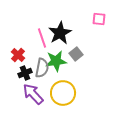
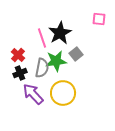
black cross: moved 5 px left
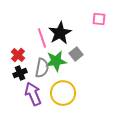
purple arrow: rotated 20 degrees clockwise
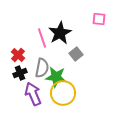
green star: moved 16 px down; rotated 15 degrees clockwise
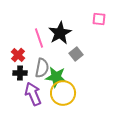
pink line: moved 3 px left
black cross: rotated 24 degrees clockwise
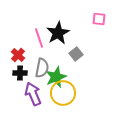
black star: moved 2 px left
green star: rotated 30 degrees counterclockwise
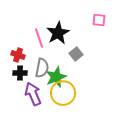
pink square: moved 1 px down
red cross: rotated 24 degrees counterclockwise
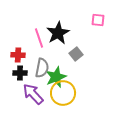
pink square: moved 1 px left
red cross: rotated 16 degrees counterclockwise
purple arrow: rotated 20 degrees counterclockwise
